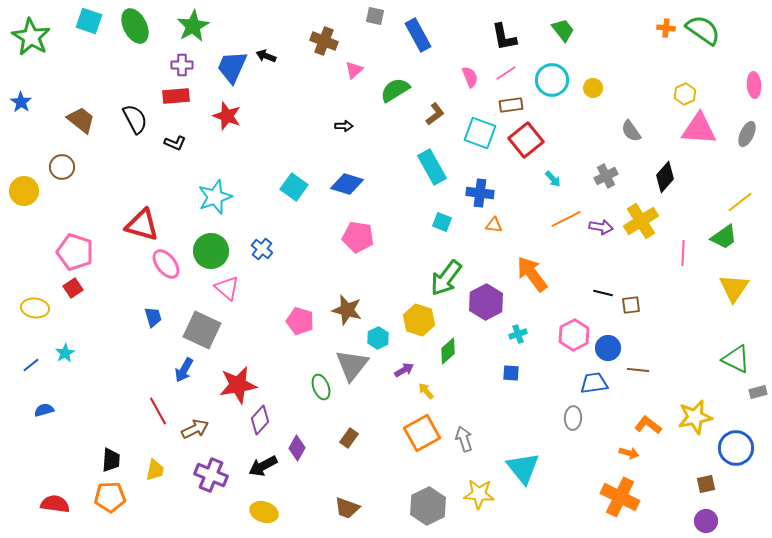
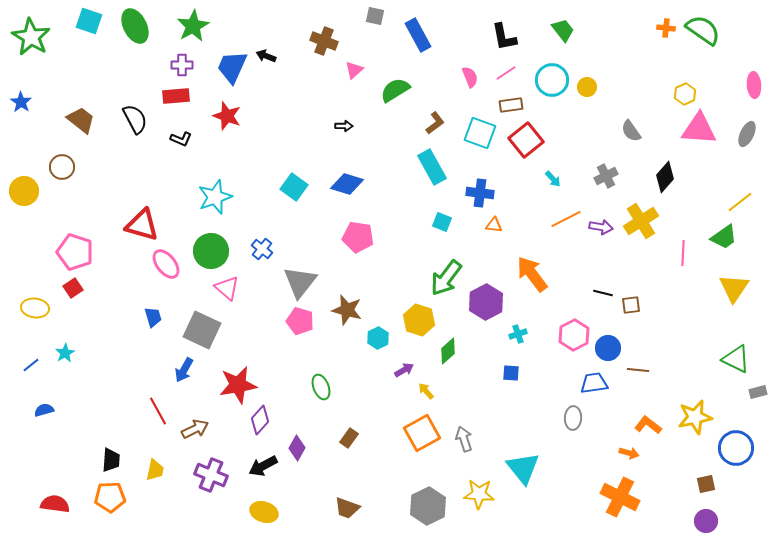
yellow circle at (593, 88): moved 6 px left, 1 px up
brown L-shape at (435, 114): moved 9 px down
black L-shape at (175, 143): moved 6 px right, 4 px up
gray triangle at (352, 365): moved 52 px left, 83 px up
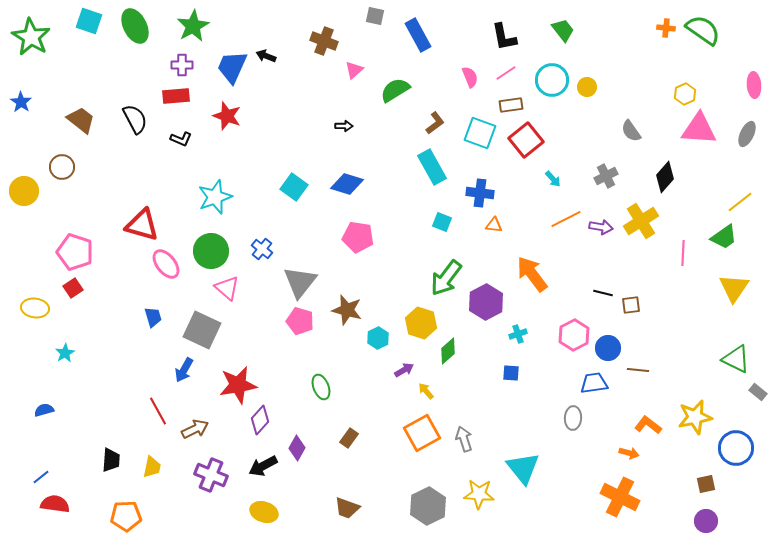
yellow hexagon at (419, 320): moved 2 px right, 3 px down
blue line at (31, 365): moved 10 px right, 112 px down
gray rectangle at (758, 392): rotated 54 degrees clockwise
yellow trapezoid at (155, 470): moved 3 px left, 3 px up
orange pentagon at (110, 497): moved 16 px right, 19 px down
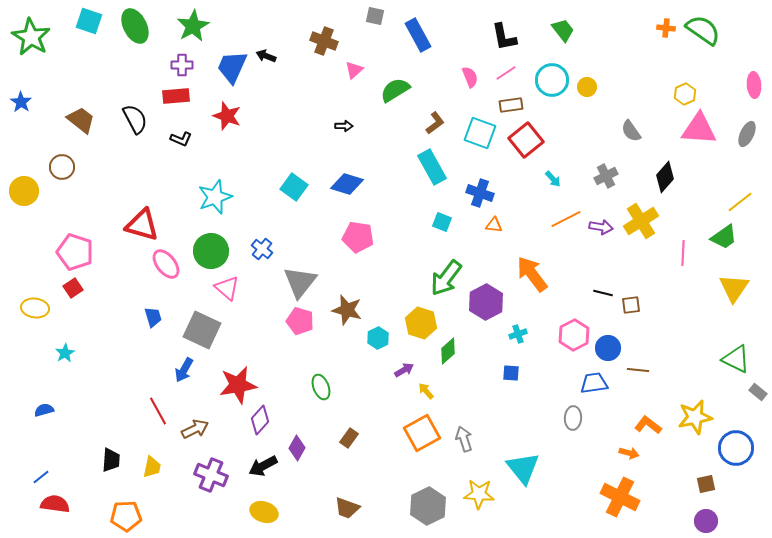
blue cross at (480, 193): rotated 12 degrees clockwise
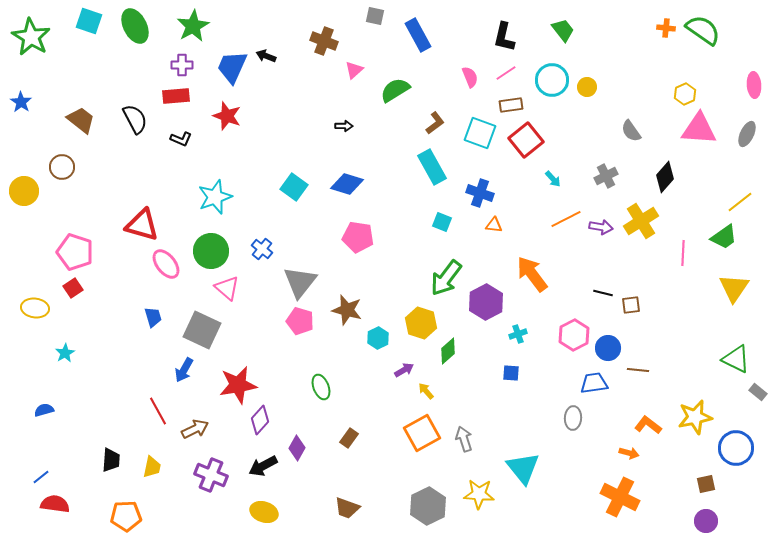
black L-shape at (504, 37): rotated 24 degrees clockwise
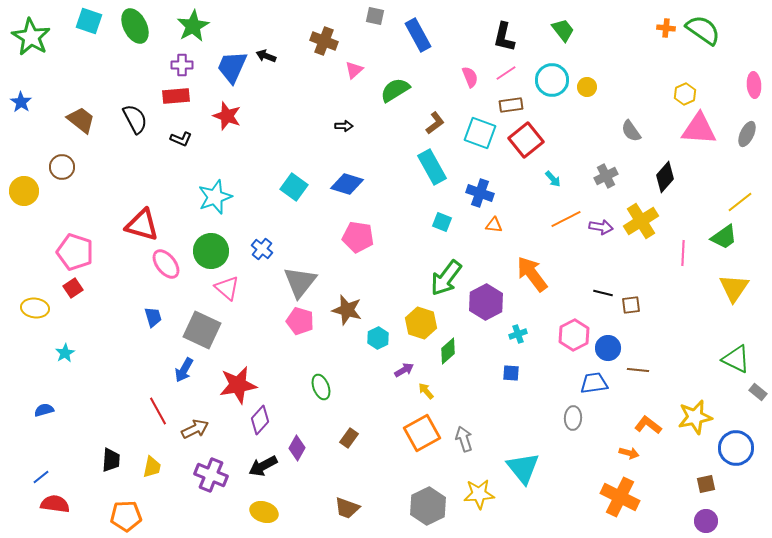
yellow star at (479, 494): rotated 8 degrees counterclockwise
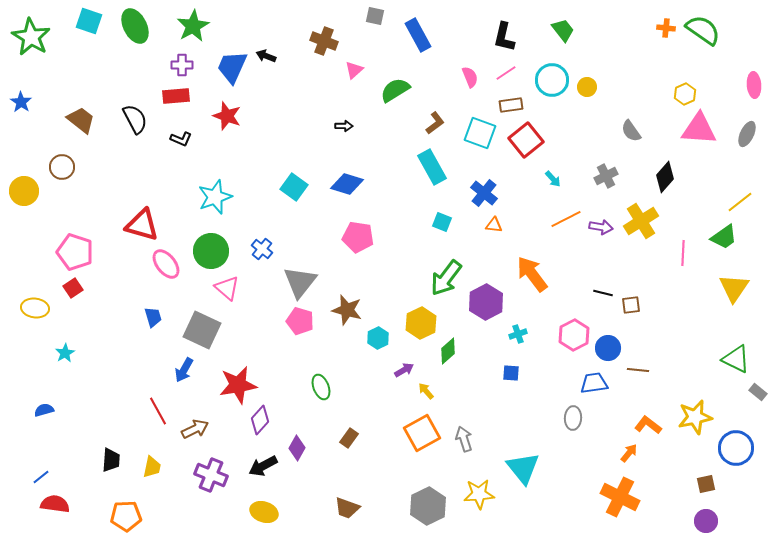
blue cross at (480, 193): moved 4 px right; rotated 20 degrees clockwise
yellow hexagon at (421, 323): rotated 16 degrees clockwise
orange arrow at (629, 453): rotated 66 degrees counterclockwise
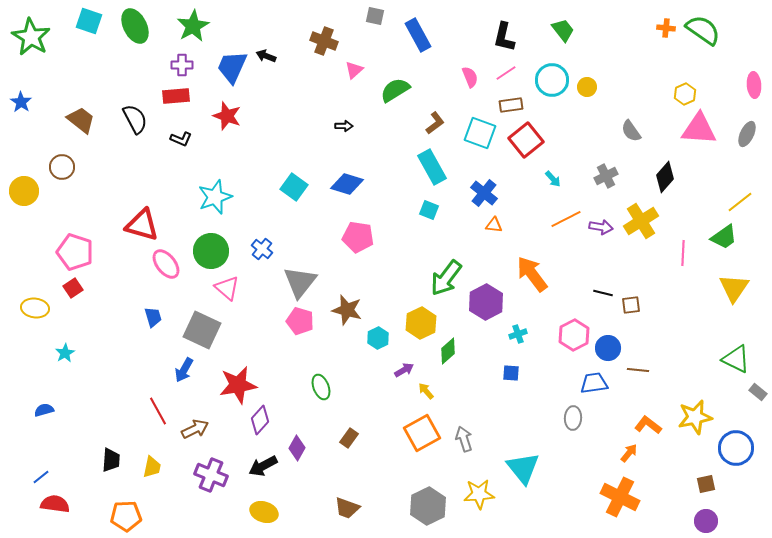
cyan square at (442, 222): moved 13 px left, 12 px up
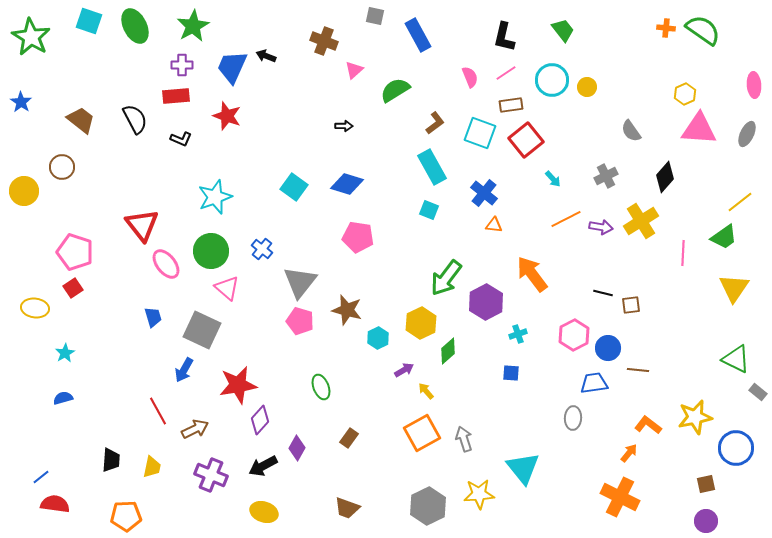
red triangle at (142, 225): rotated 36 degrees clockwise
blue semicircle at (44, 410): moved 19 px right, 12 px up
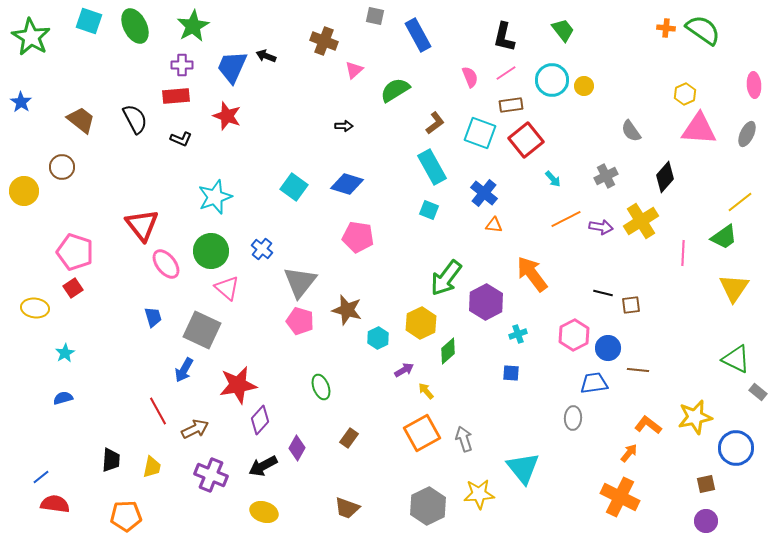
yellow circle at (587, 87): moved 3 px left, 1 px up
